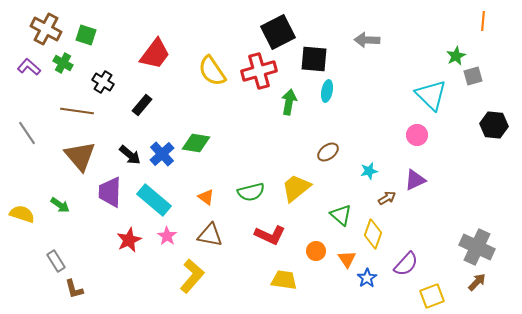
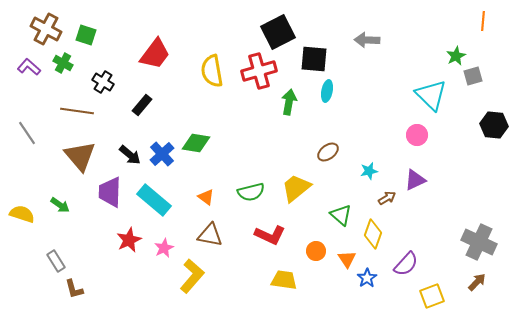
yellow semicircle at (212, 71): rotated 24 degrees clockwise
pink star at (167, 236): moved 3 px left, 12 px down; rotated 12 degrees clockwise
gray cross at (477, 247): moved 2 px right, 5 px up
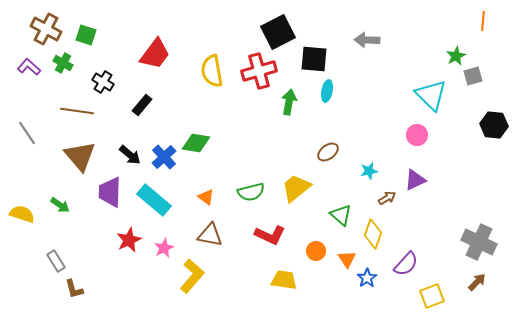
blue cross at (162, 154): moved 2 px right, 3 px down
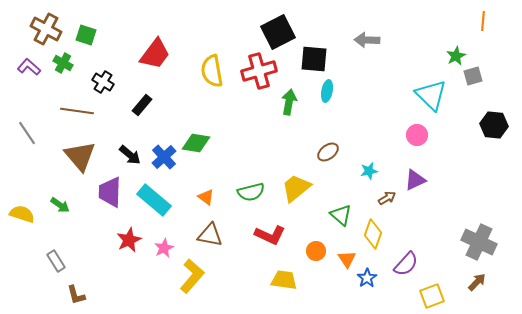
brown L-shape at (74, 289): moved 2 px right, 6 px down
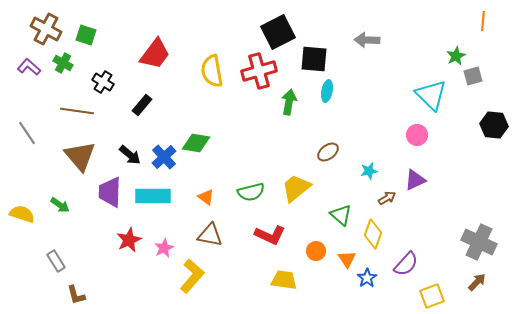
cyan rectangle at (154, 200): moved 1 px left, 4 px up; rotated 40 degrees counterclockwise
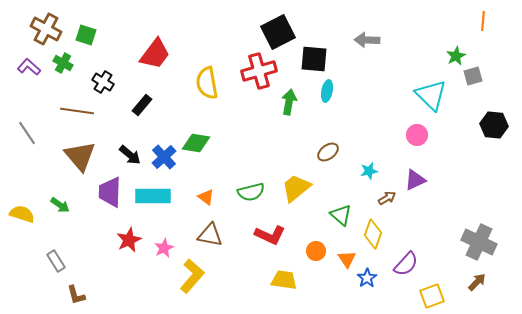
yellow semicircle at (212, 71): moved 5 px left, 12 px down
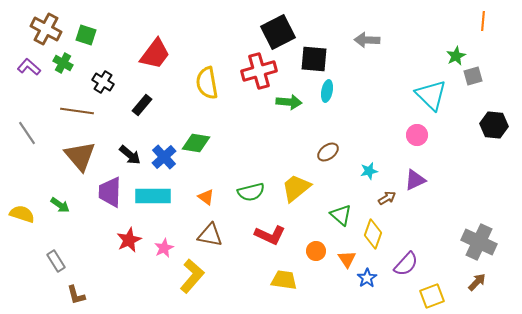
green arrow at (289, 102): rotated 85 degrees clockwise
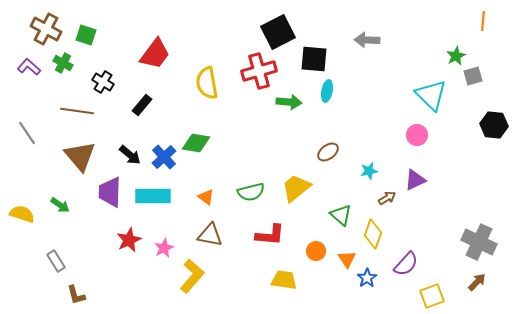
red L-shape at (270, 235): rotated 20 degrees counterclockwise
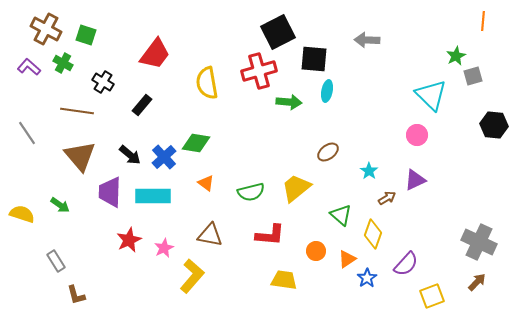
cyan star at (369, 171): rotated 24 degrees counterclockwise
orange triangle at (206, 197): moved 14 px up
orange triangle at (347, 259): rotated 30 degrees clockwise
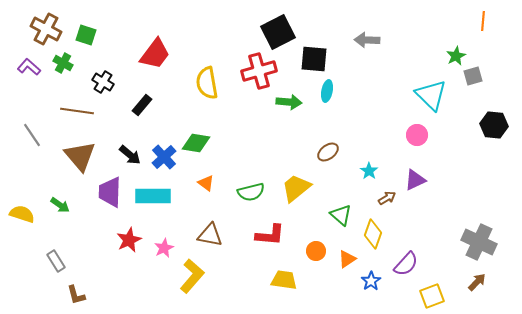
gray line at (27, 133): moved 5 px right, 2 px down
blue star at (367, 278): moved 4 px right, 3 px down
